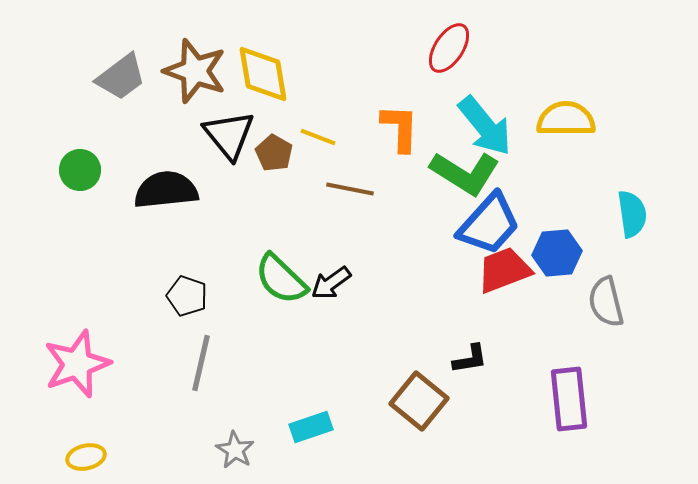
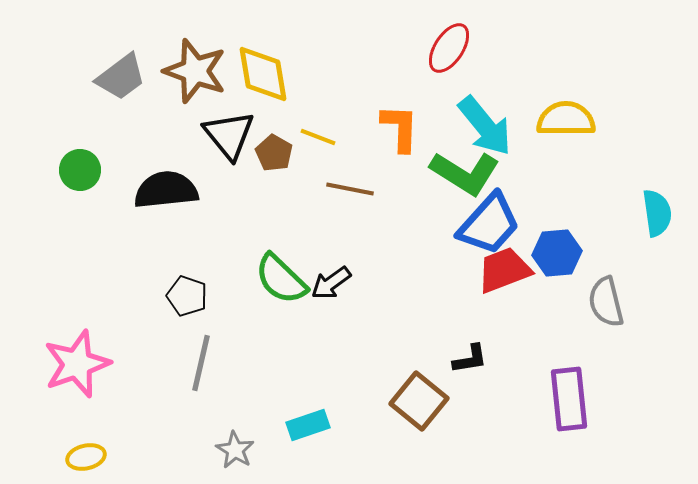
cyan semicircle: moved 25 px right, 1 px up
cyan rectangle: moved 3 px left, 2 px up
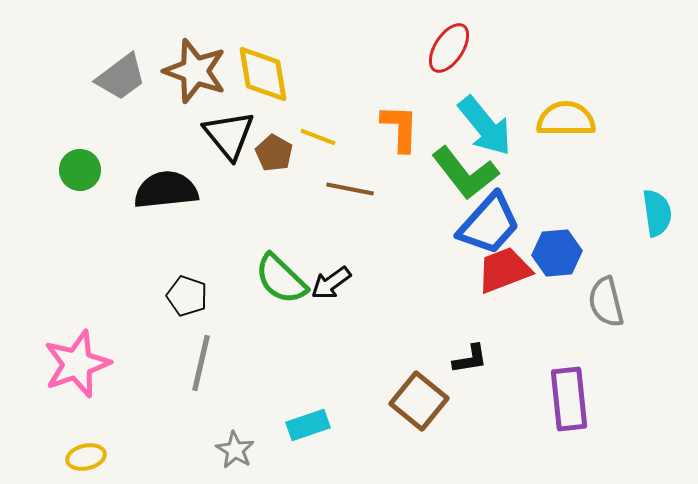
green L-shape: rotated 20 degrees clockwise
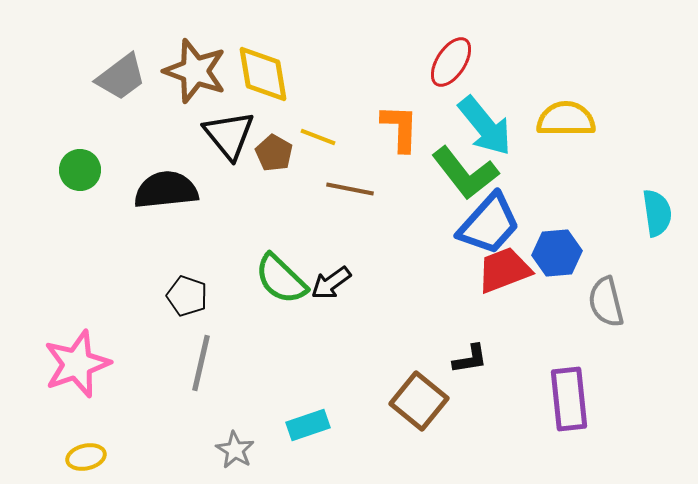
red ellipse: moved 2 px right, 14 px down
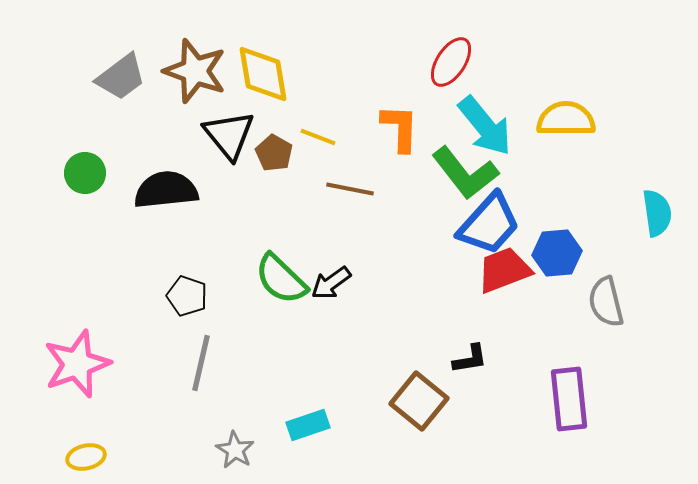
green circle: moved 5 px right, 3 px down
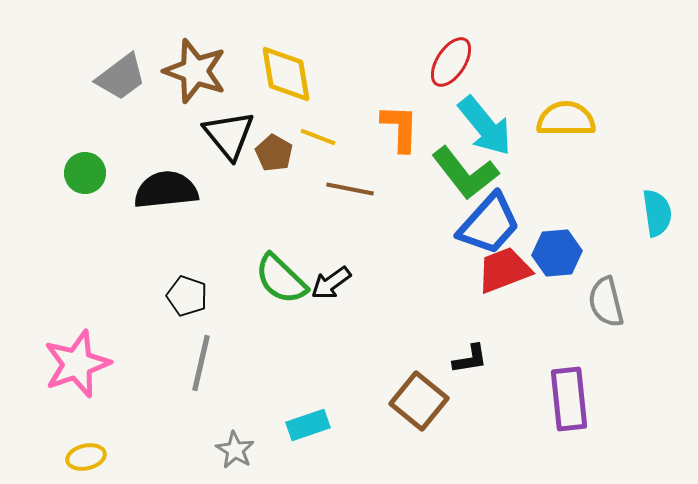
yellow diamond: moved 23 px right
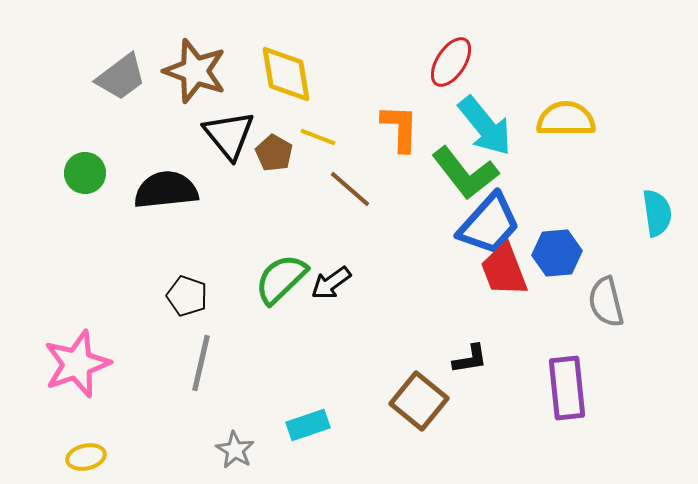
brown line: rotated 30 degrees clockwise
red trapezoid: rotated 90 degrees counterclockwise
green semicircle: rotated 92 degrees clockwise
purple rectangle: moved 2 px left, 11 px up
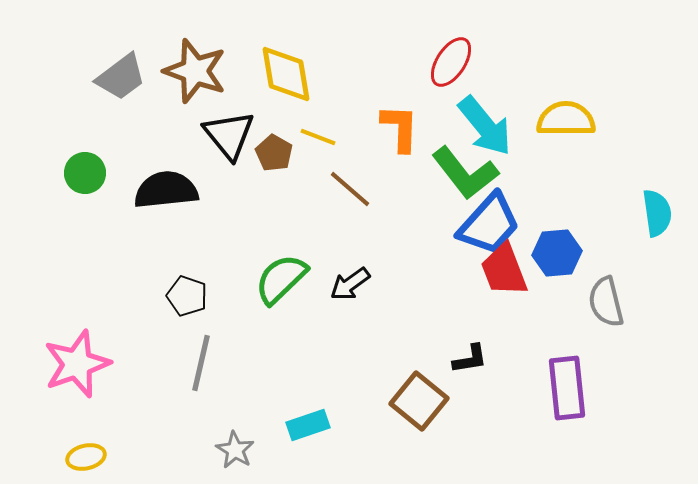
black arrow: moved 19 px right, 1 px down
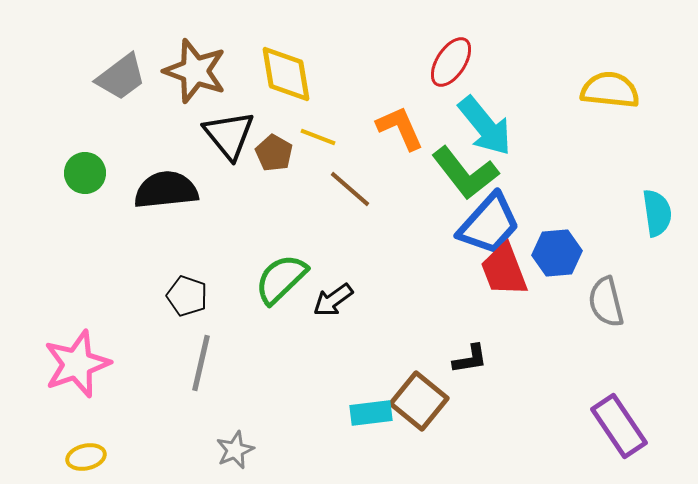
yellow semicircle: moved 44 px right, 29 px up; rotated 6 degrees clockwise
orange L-shape: rotated 26 degrees counterclockwise
black arrow: moved 17 px left, 16 px down
purple rectangle: moved 52 px right, 38 px down; rotated 28 degrees counterclockwise
cyan rectangle: moved 63 px right, 12 px up; rotated 12 degrees clockwise
gray star: rotated 18 degrees clockwise
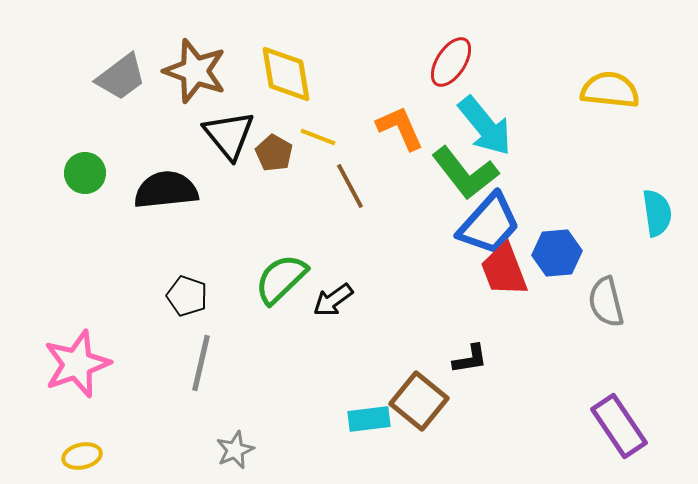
brown line: moved 3 px up; rotated 21 degrees clockwise
cyan rectangle: moved 2 px left, 6 px down
yellow ellipse: moved 4 px left, 1 px up
